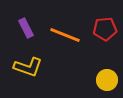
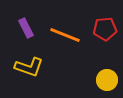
yellow L-shape: moved 1 px right
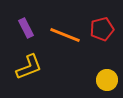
red pentagon: moved 3 px left; rotated 10 degrees counterclockwise
yellow L-shape: rotated 40 degrees counterclockwise
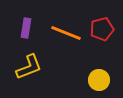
purple rectangle: rotated 36 degrees clockwise
orange line: moved 1 px right, 2 px up
yellow circle: moved 8 px left
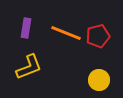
red pentagon: moved 4 px left, 7 px down
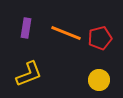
red pentagon: moved 2 px right, 2 px down
yellow L-shape: moved 7 px down
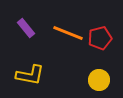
purple rectangle: rotated 48 degrees counterclockwise
orange line: moved 2 px right
yellow L-shape: moved 1 px right, 1 px down; rotated 32 degrees clockwise
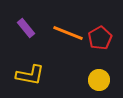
red pentagon: rotated 15 degrees counterclockwise
